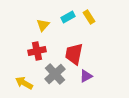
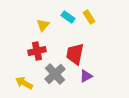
cyan rectangle: rotated 64 degrees clockwise
red trapezoid: moved 1 px right
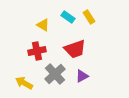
yellow triangle: rotated 40 degrees counterclockwise
red trapezoid: moved 5 px up; rotated 120 degrees counterclockwise
purple triangle: moved 4 px left
